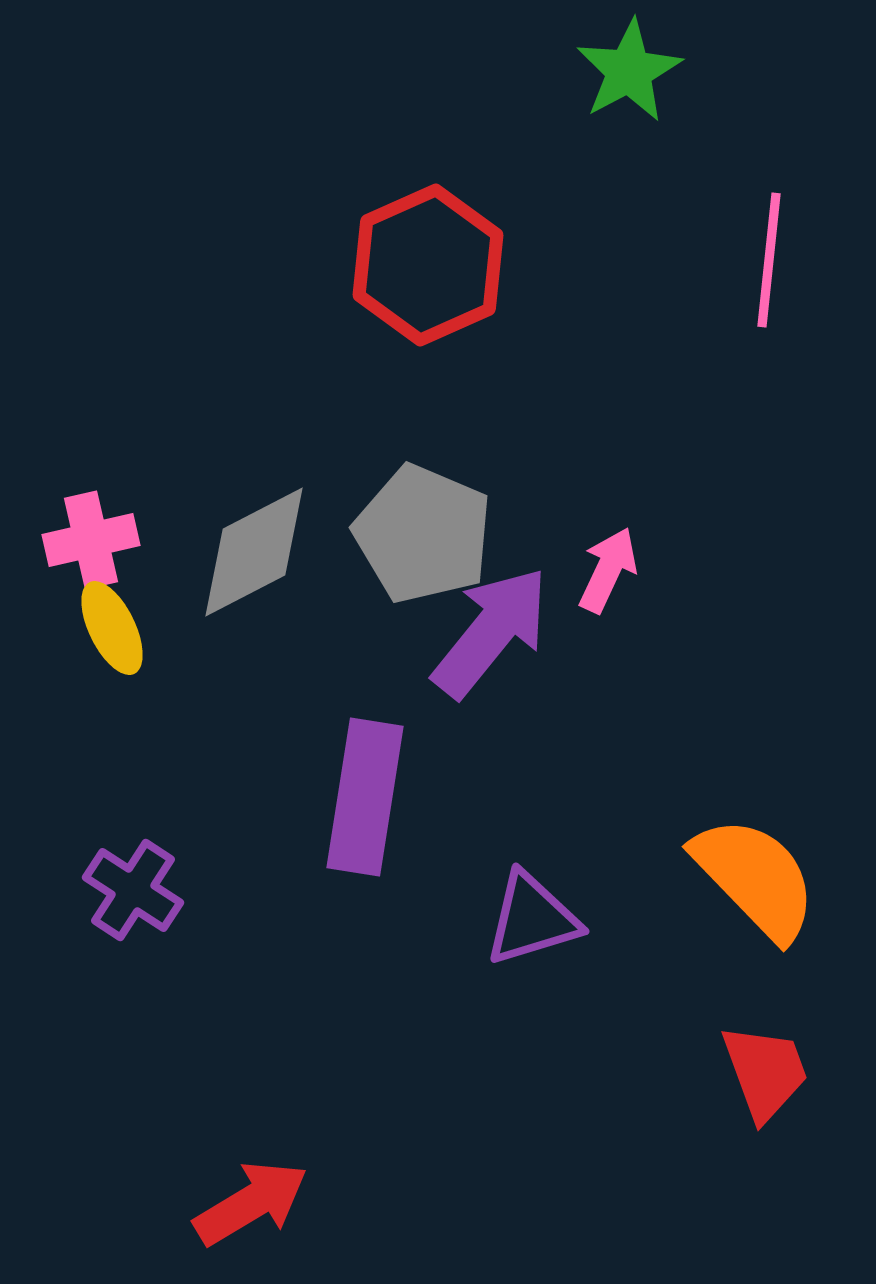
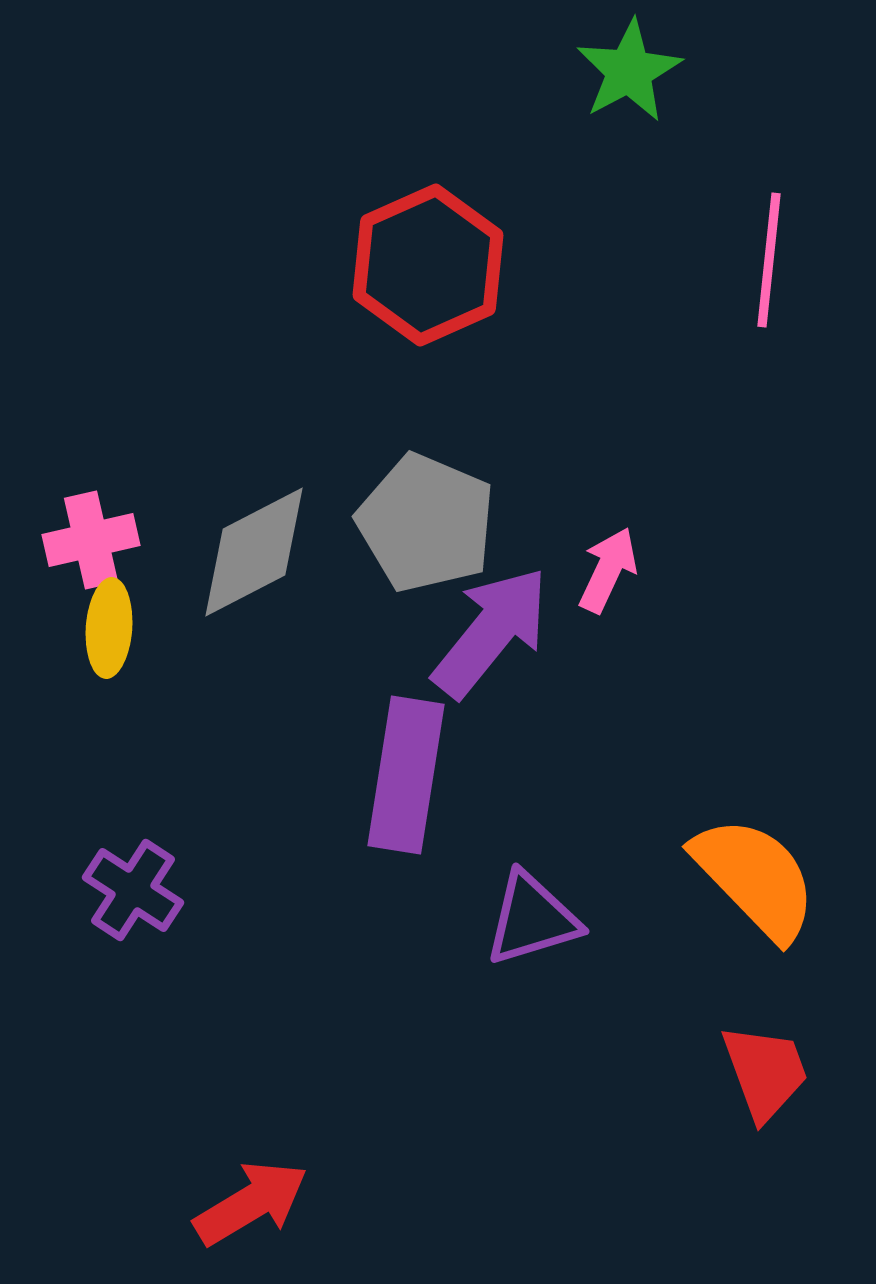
gray pentagon: moved 3 px right, 11 px up
yellow ellipse: moved 3 px left; rotated 30 degrees clockwise
purple rectangle: moved 41 px right, 22 px up
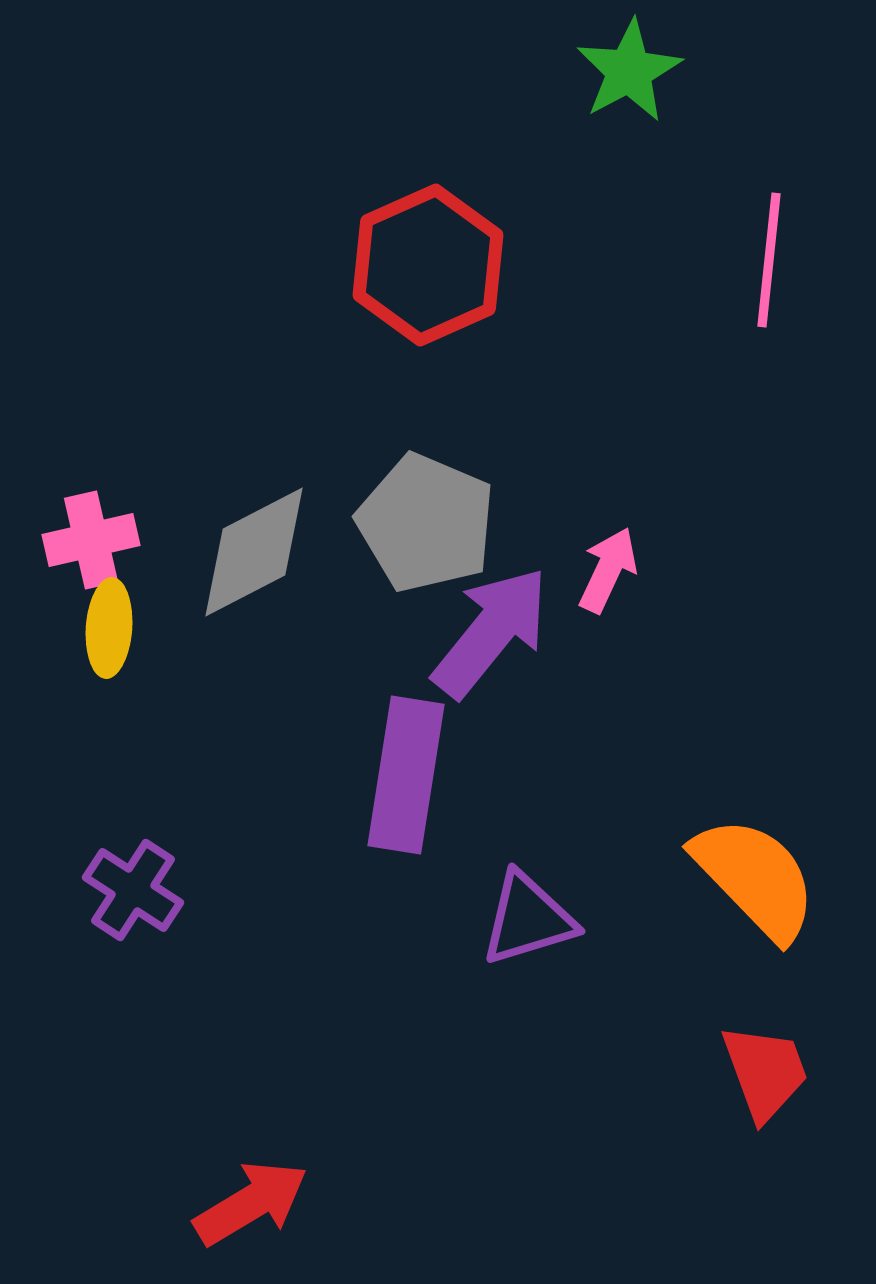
purple triangle: moved 4 px left
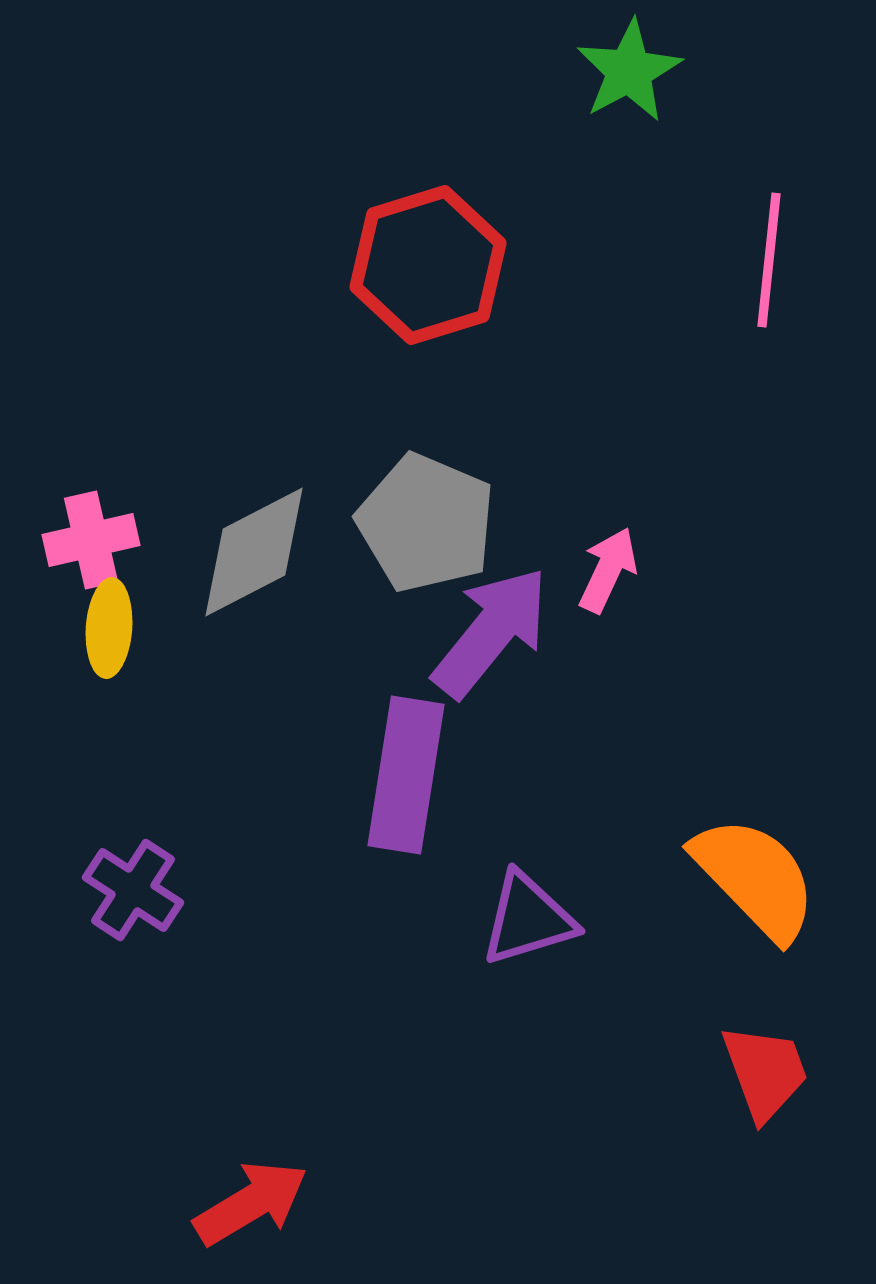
red hexagon: rotated 7 degrees clockwise
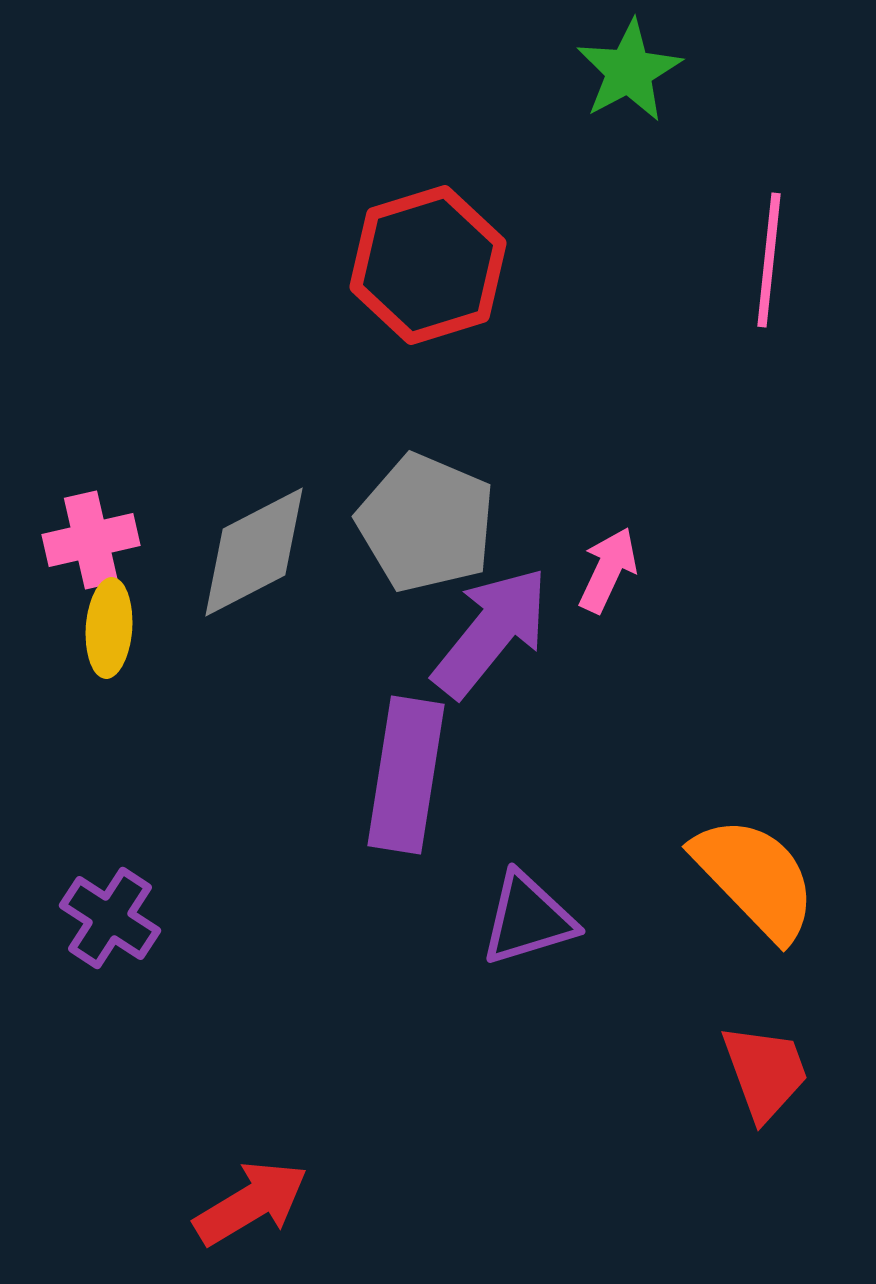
purple cross: moved 23 px left, 28 px down
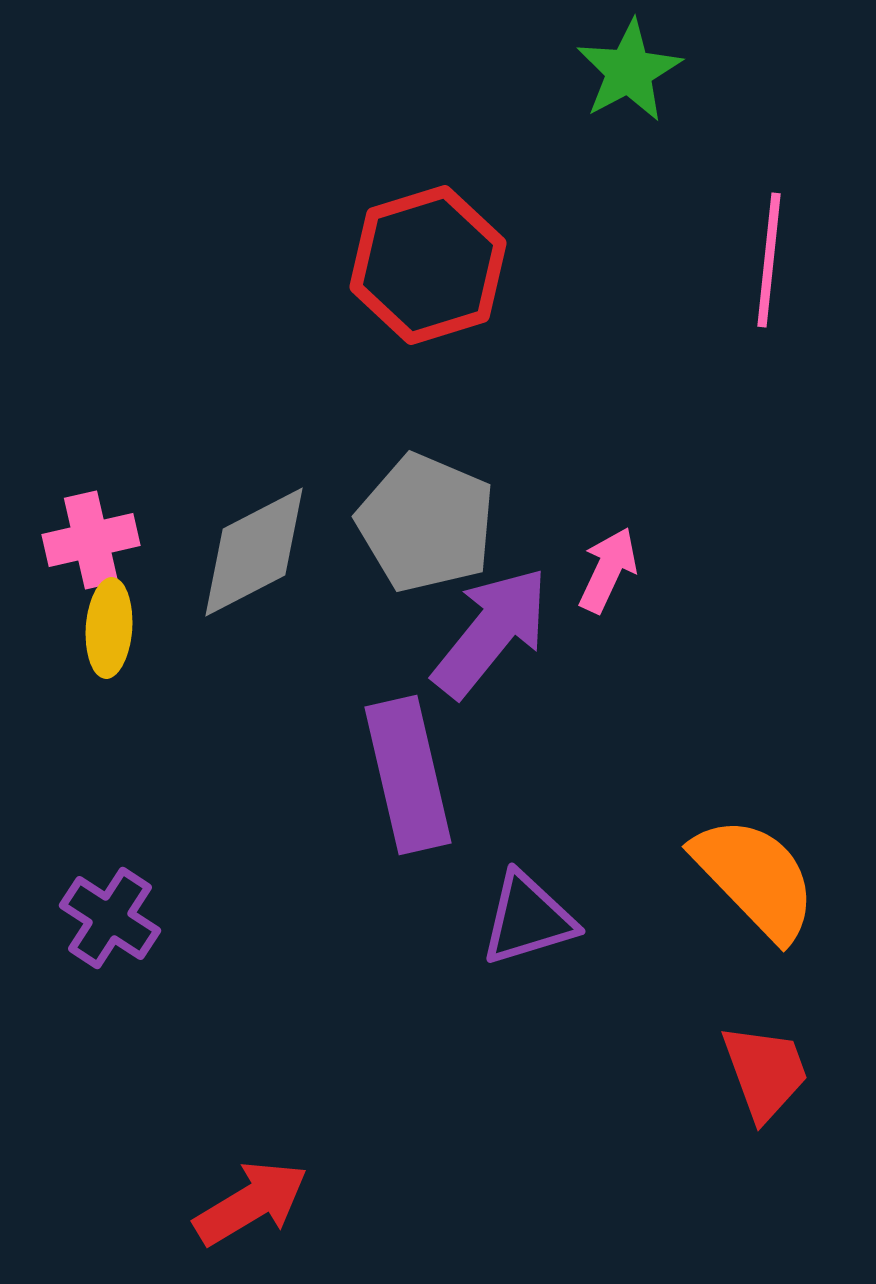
purple rectangle: moved 2 px right; rotated 22 degrees counterclockwise
